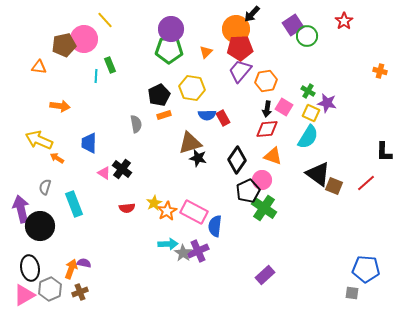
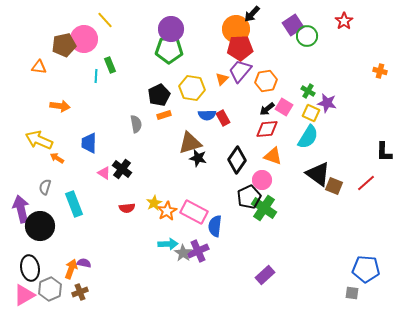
orange triangle at (206, 52): moved 16 px right, 27 px down
black arrow at (267, 109): rotated 42 degrees clockwise
black pentagon at (248, 191): moved 1 px right, 6 px down
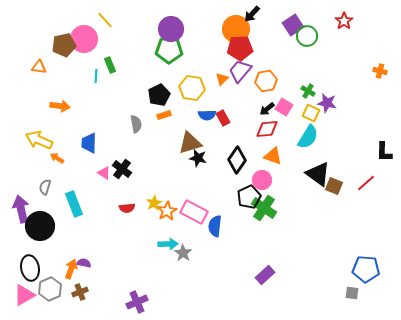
purple cross at (198, 251): moved 61 px left, 51 px down
